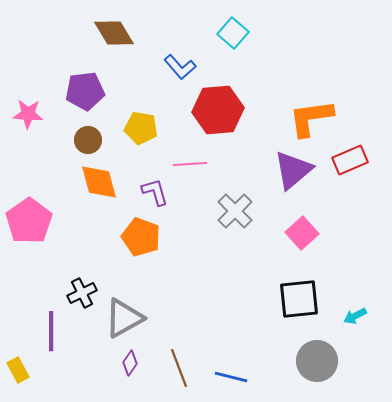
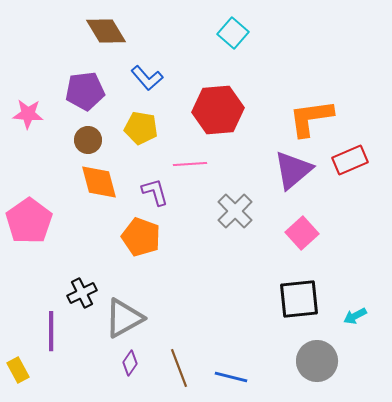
brown diamond: moved 8 px left, 2 px up
blue L-shape: moved 33 px left, 11 px down
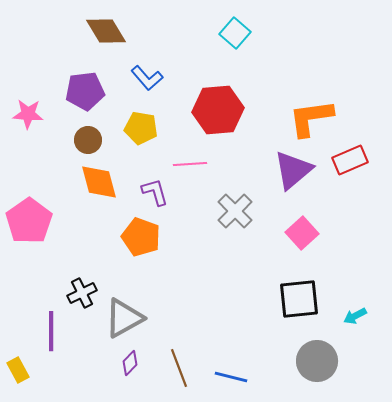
cyan square: moved 2 px right
purple diamond: rotated 10 degrees clockwise
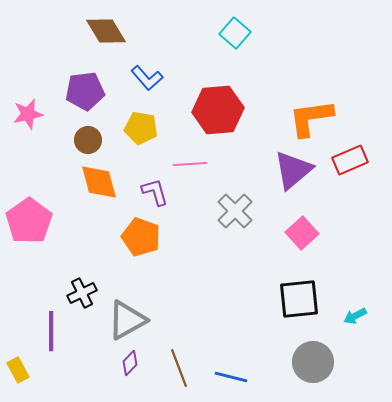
pink star: rotated 16 degrees counterclockwise
gray triangle: moved 3 px right, 2 px down
gray circle: moved 4 px left, 1 px down
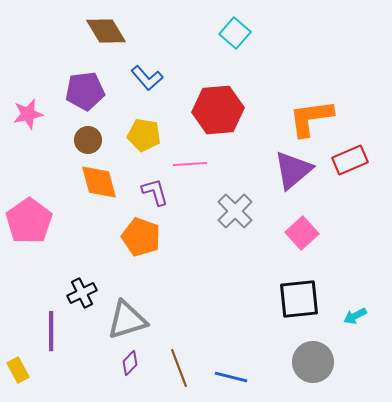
yellow pentagon: moved 3 px right, 7 px down
gray triangle: rotated 12 degrees clockwise
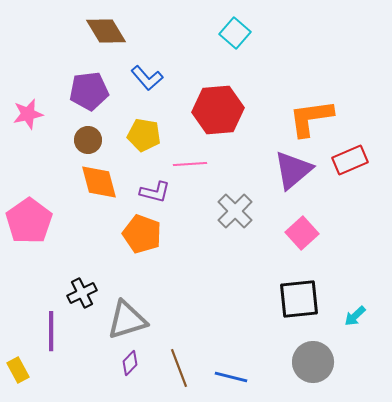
purple pentagon: moved 4 px right
purple L-shape: rotated 120 degrees clockwise
orange pentagon: moved 1 px right, 3 px up
cyan arrow: rotated 15 degrees counterclockwise
